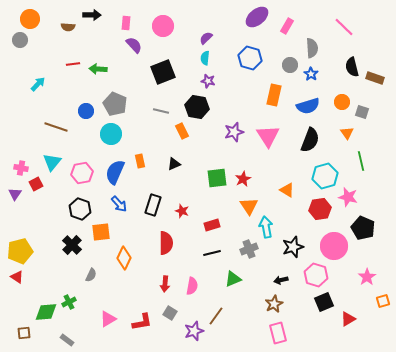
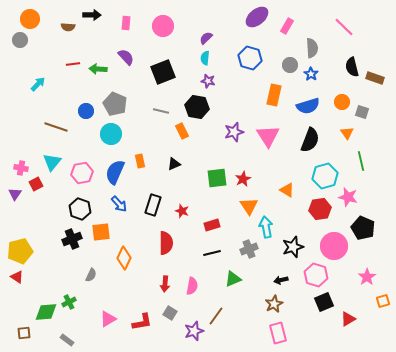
purple semicircle at (134, 45): moved 8 px left, 12 px down
black cross at (72, 245): moved 6 px up; rotated 24 degrees clockwise
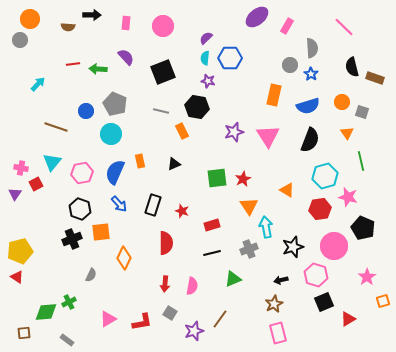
blue hexagon at (250, 58): moved 20 px left; rotated 15 degrees counterclockwise
brown line at (216, 316): moved 4 px right, 3 px down
